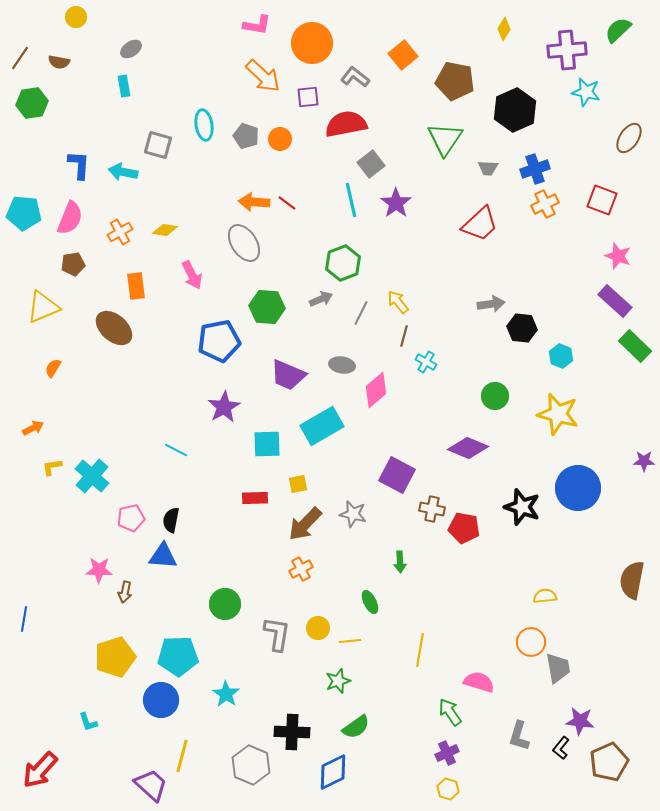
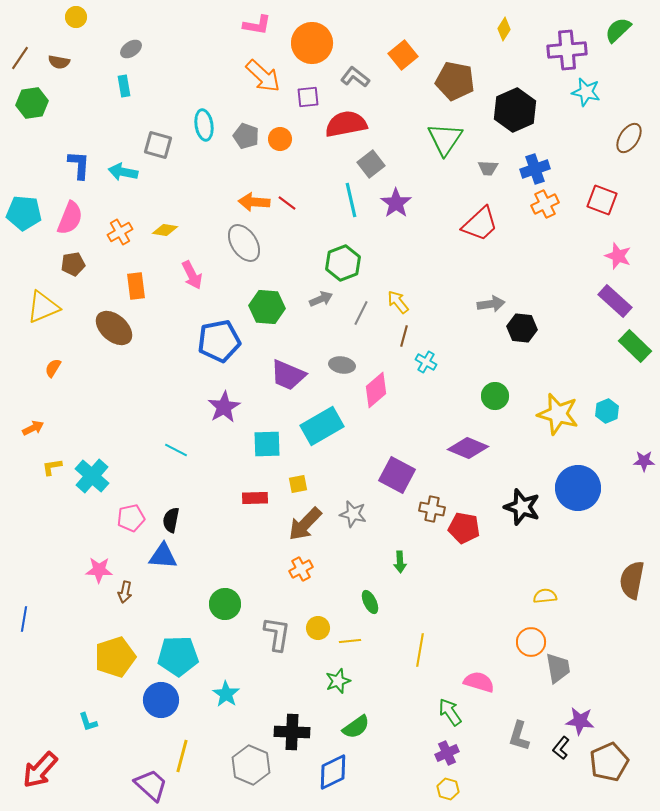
cyan hexagon at (561, 356): moved 46 px right, 55 px down; rotated 15 degrees clockwise
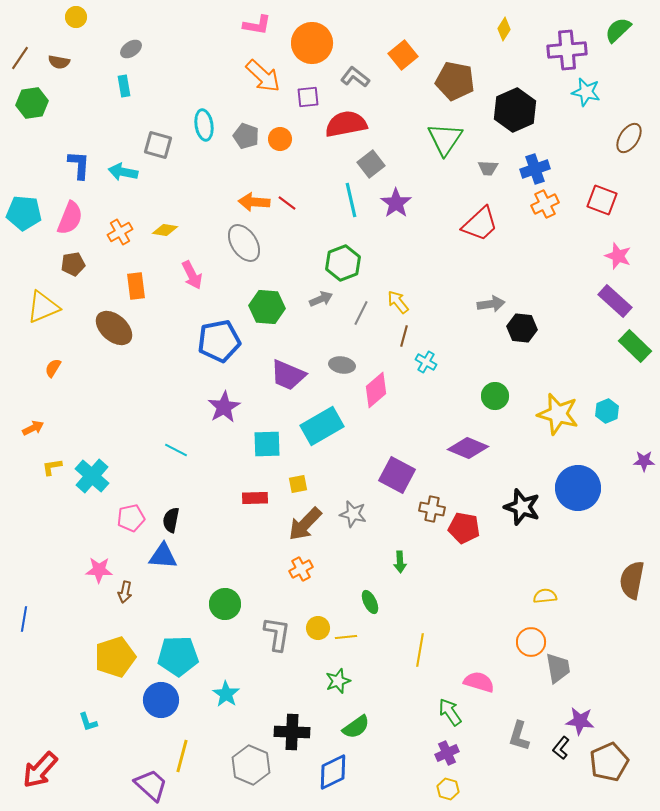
yellow line at (350, 641): moved 4 px left, 4 px up
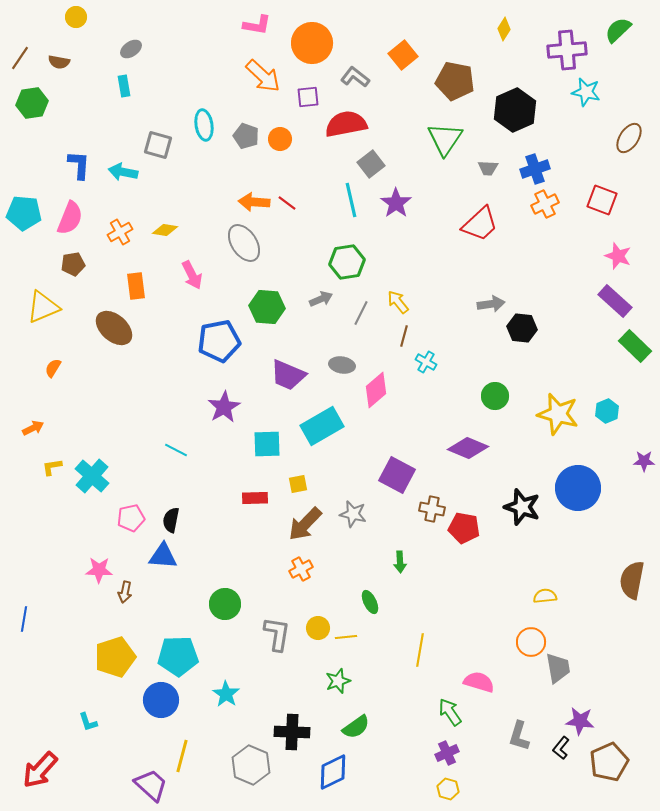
green hexagon at (343, 263): moved 4 px right, 1 px up; rotated 12 degrees clockwise
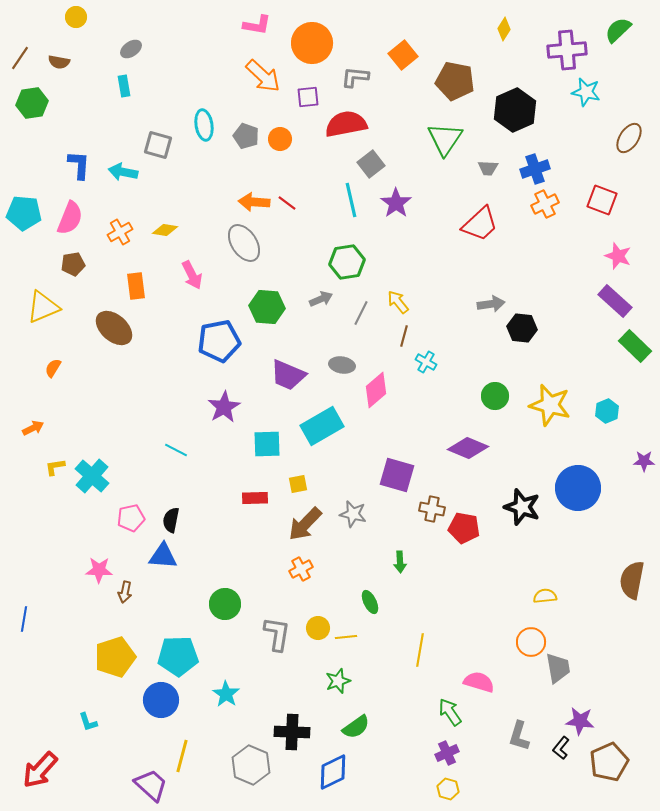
gray L-shape at (355, 77): rotated 32 degrees counterclockwise
yellow star at (558, 414): moved 8 px left, 9 px up
yellow L-shape at (52, 467): moved 3 px right
purple square at (397, 475): rotated 12 degrees counterclockwise
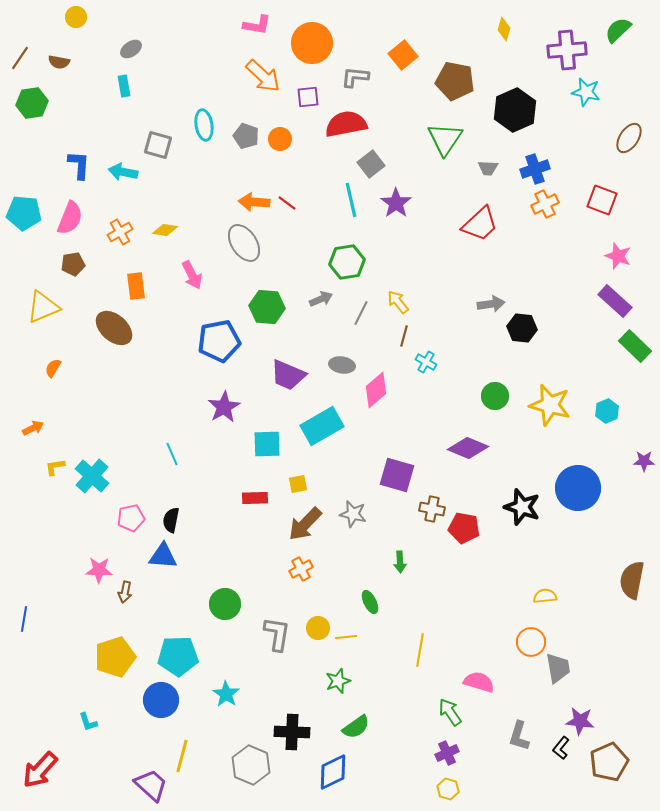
yellow diamond at (504, 29): rotated 15 degrees counterclockwise
cyan line at (176, 450): moved 4 px left, 4 px down; rotated 40 degrees clockwise
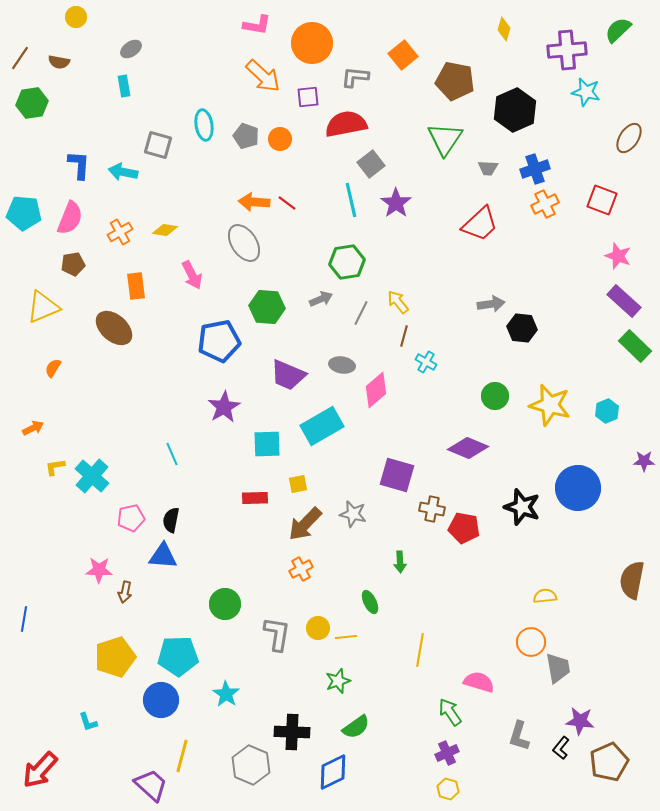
purple rectangle at (615, 301): moved 9 px right
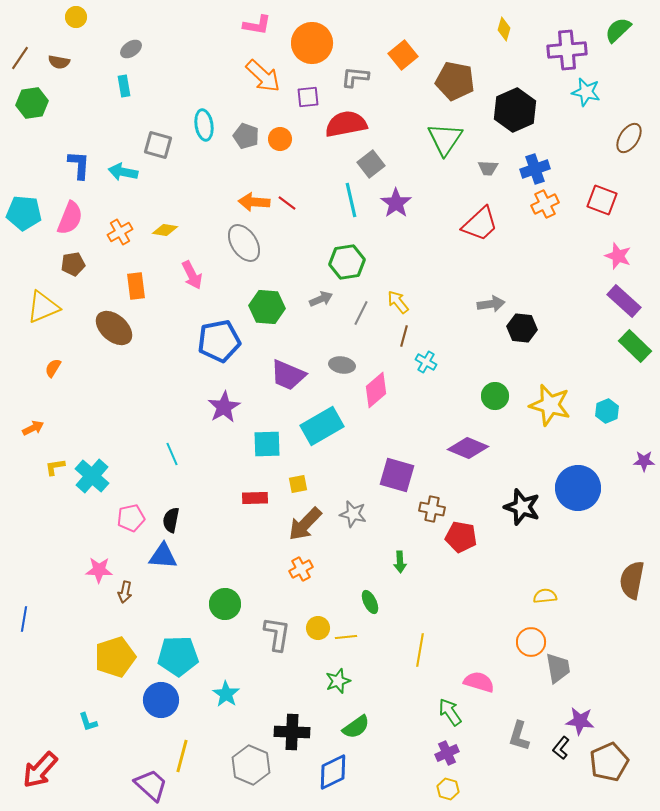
red pentagon at (464, 528): moved 3 px left, 9 px down
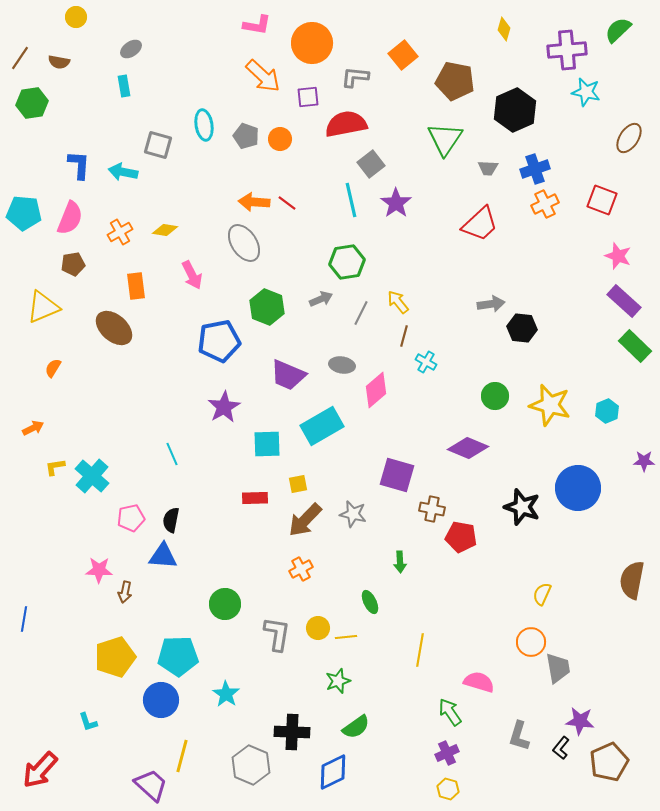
green hexagon at (267, 307): rotated 16 degrees clockwise
brown arrow at (305, 524): moved 4 px up
yellow semicircle at (545, 596): moved 3 px left, 2 px up; rotated 60 degrees counterclockwise
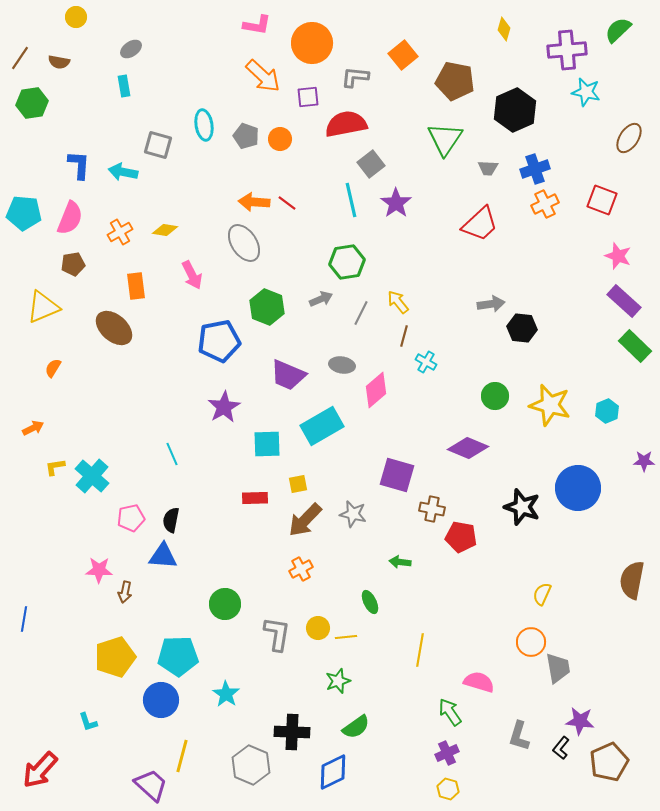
green arrow at (400, 562): rotated 100 degrees clockwise
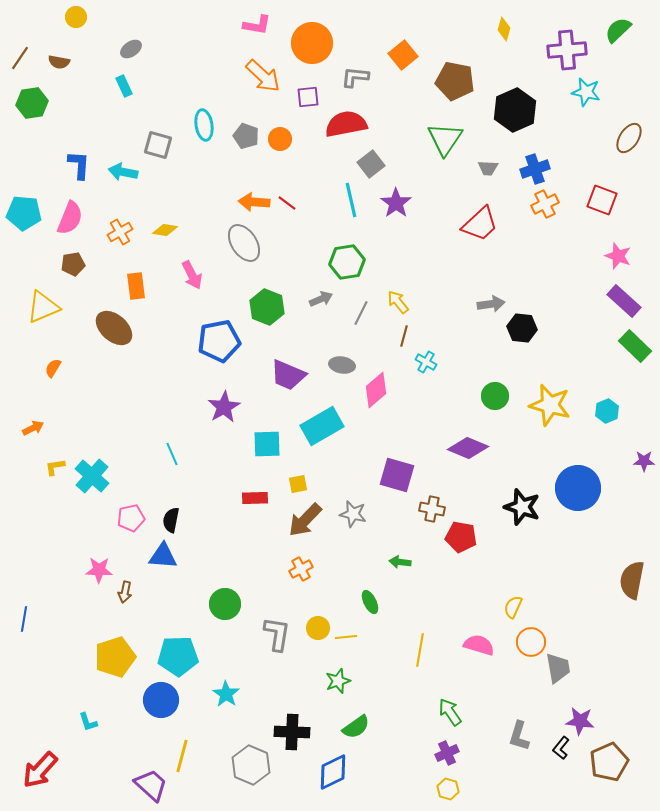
cyan rectangle at (124, 86): rotated 15 degrees counterclockwise
yellow semicircle at (542, 594): moved 29 px left, 13 px down
pink semicircle at (479, 682): moved 37 px up
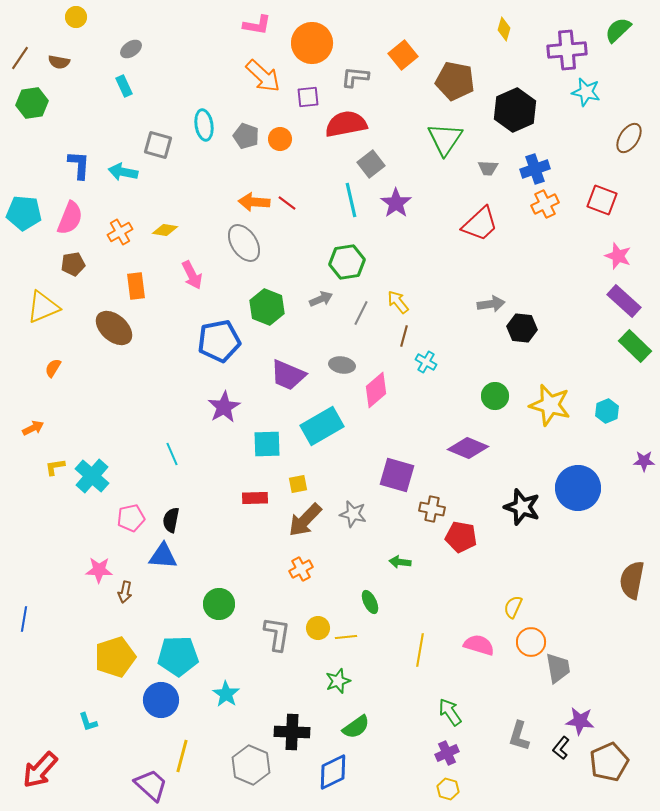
green circle at (225, 604): moved 6 px left
